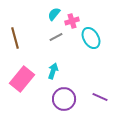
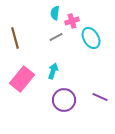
cyan semicircle: moved 1 px right, 1 px up; rotated 32 degrees counterclockwise
purple circle: moved 1 px down
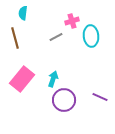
cyan semicircle: moved 32 px left
cyan ellipse: moved 2 px up; rotated 25 degrees clockwise
cyan arrow: moved 8 px down
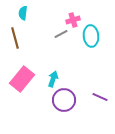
pink cross: moved 1 px right, 1 px up
gray line: moved 5 px right, 3 px up
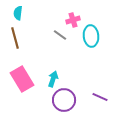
cyan semicircle: moved 5 px left
gray line: moved 1 px left, 1 px down; rotated 64 degrees clockwise
pink rectangle: rotated 70 degrees counterclockwise
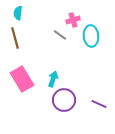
purple line: moved 1 px left, 7 px down
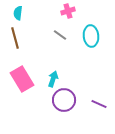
pink cross: moved 5 px left, 9 px up
